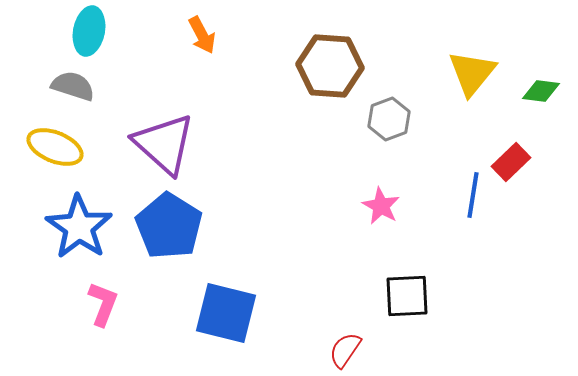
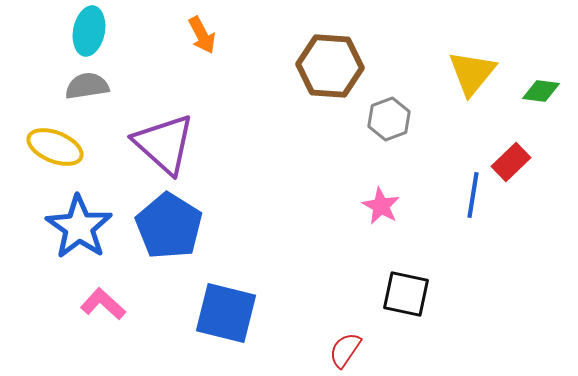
gray semicircle: moved 14 px right; rotated 27 degrees counterclockwise
black square: moved 1 px left, 2 px up; rotated 15 degrees clockwise
pink L-shape: rotated 69 degrees counterclockwise
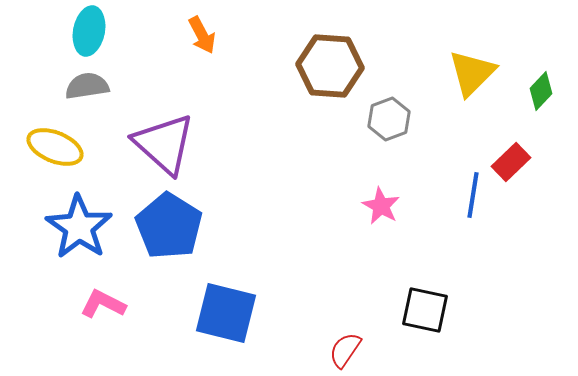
yellow triangle: rotated 6 degrees clockwise
green diamond: rotated 54 degrees counterclockwise
black square: moved 19 px right, 16 px down
pink L-shape: rotated 15 degrees counterclockwise
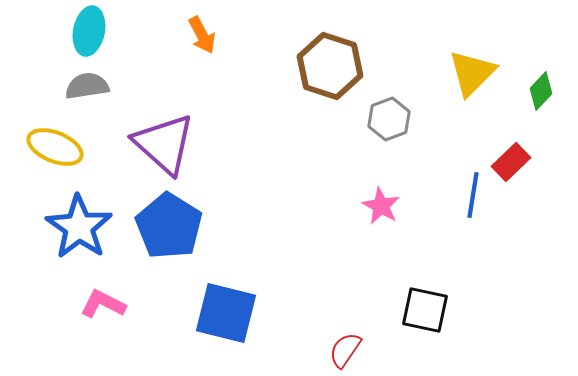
brown hexagon: rotated 14 degrees clockwise
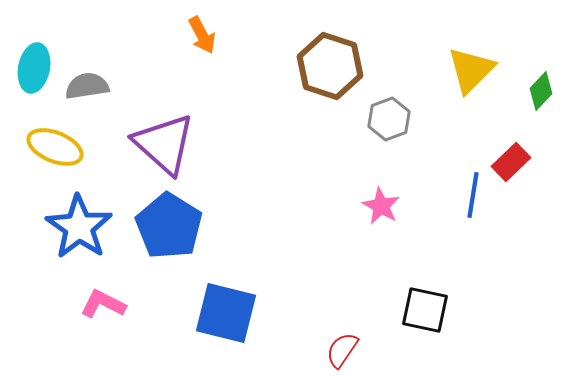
cyan ellipse: moved 55 px left, 37 px down
yellow triangle: moved 1 px left, 3 px up
red semicircle: moved 3 px left
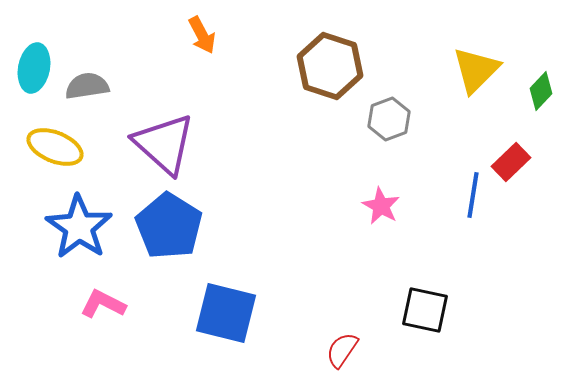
yellow triangle: moved 5 px right
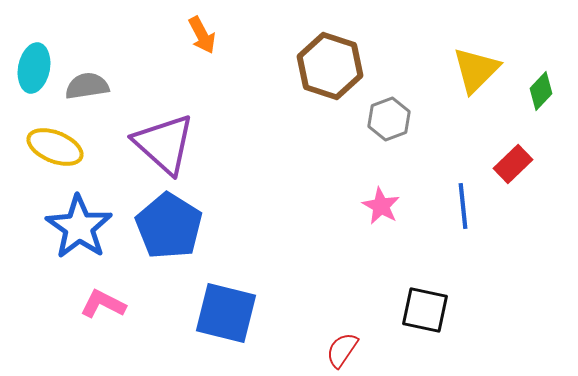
red rectangle: moved 2 px right, 2 px down
blue line: moved 10 px left, 11 px down; rotated 15 degrees counterclockwise
